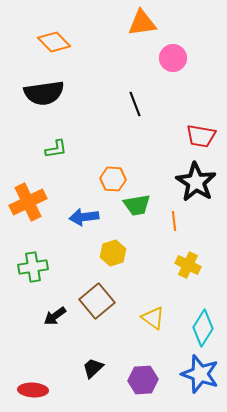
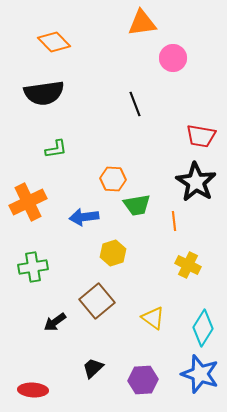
black arrow: moved 6 px down
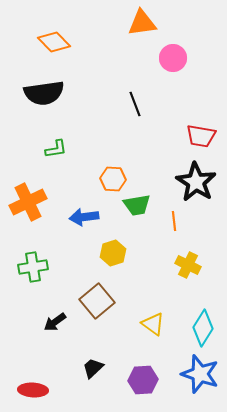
yellow triangle: moved 6 px down
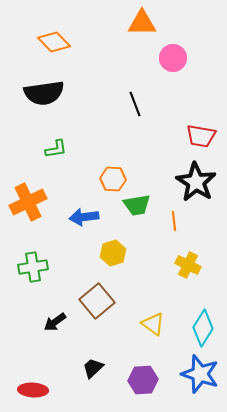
orange triangle: rotated 8 degrees clockwise
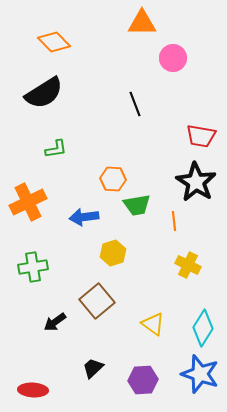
black semicircle: rotated 24 degrees counterclockwise
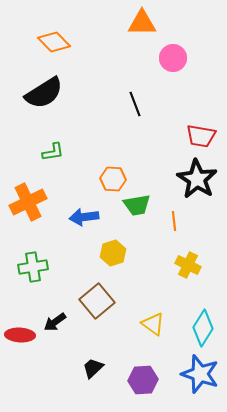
green L-shape: moved 3 px left, 3 px down
black star: moved 1 px right, 3 px up
red ellipse: moved 13 px left, 55 px up
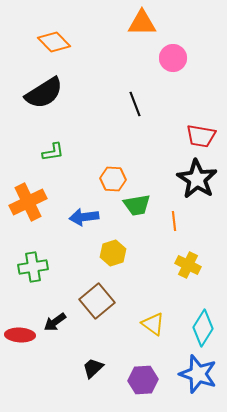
blue star: moved 2 px left
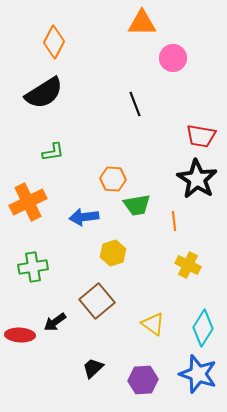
orange diamond: rotated 72 degrees clockwise
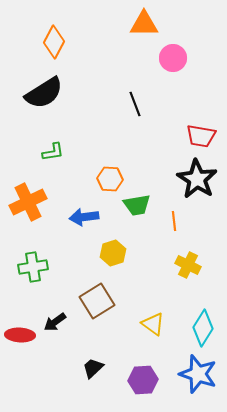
orange triangle: moved 2 px right, 1 px down
orange hexagon: moved 3 px left
brown square: rotated 8 degrees clockwise
